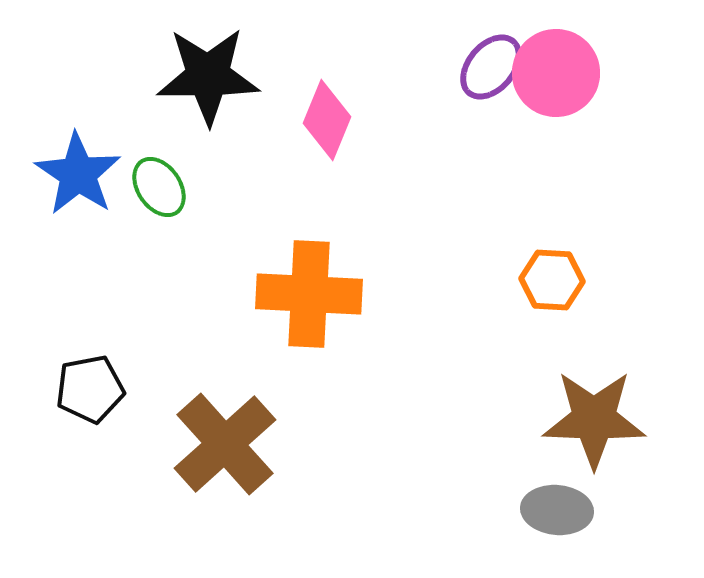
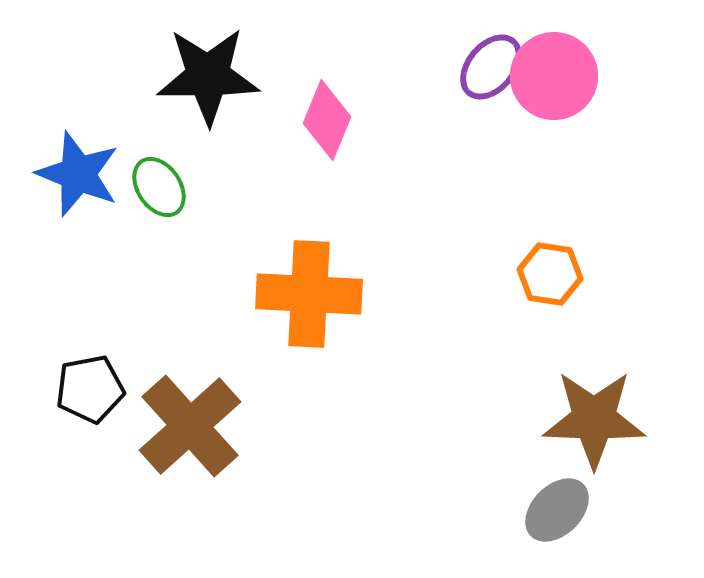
pink circle: moved 2 px left, 3 px down
blue star: rotated 12 degrees counterclockwise
orange hexagon: moved 2 px left, 6 px up; rotated 6 degrees clockwise
brown cross: moved 35 px left, 18 px up
gray ellipse: rotated 50 degrees counterclockwise
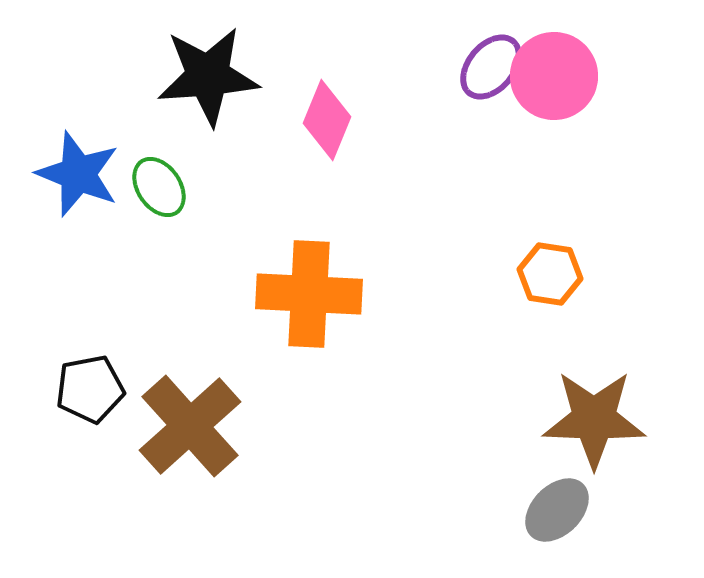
black star: rotated 4 degrees counterclockwise
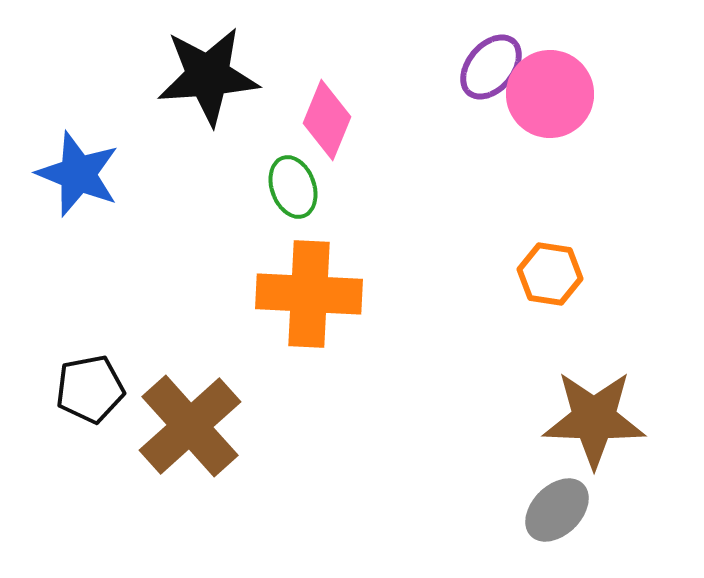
pink circle: moved 4 px left, 18 px down
green ellipse: moved 134 px right; rotated 14 degrees clockwise
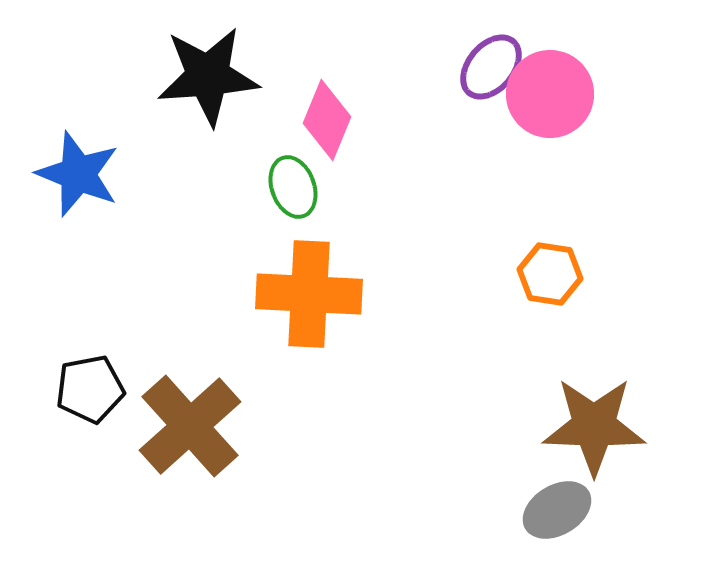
brown star: moved 7 px down
gray ellipse: rotated 14 degrees clockwise
